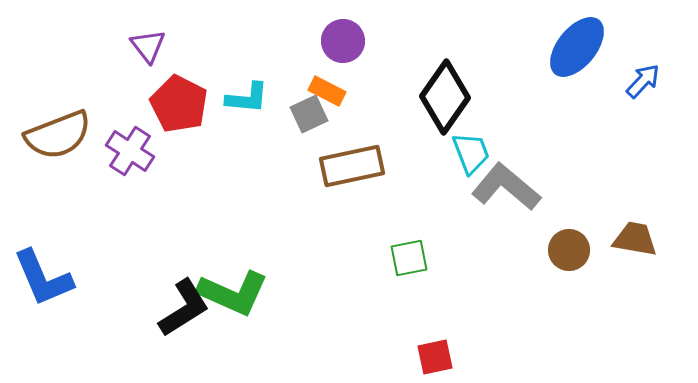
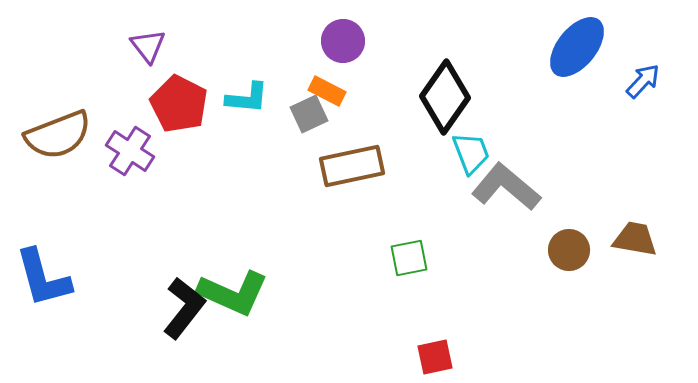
blue L-shape: rotated 8 degrees clockwise
black L-shape: rotated 20 degrees counterclockwise
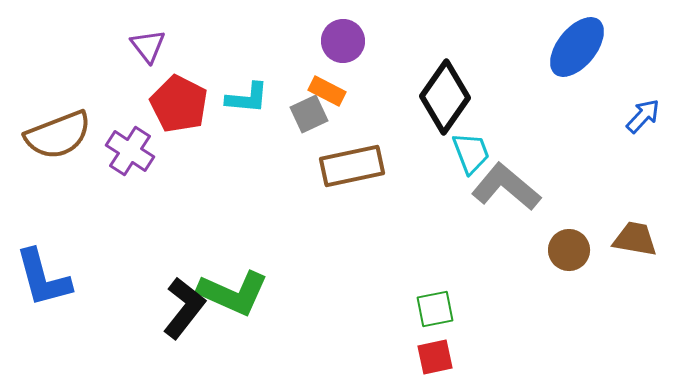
blue arrow: moved 35 px down
green square: moved 26 px right, 51 px down
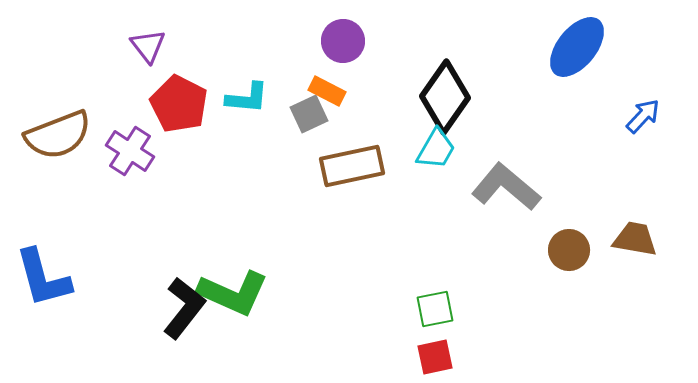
cyan trapezoid: moved 35 px left, 4 px up; rotated 51 degrees clockwise
